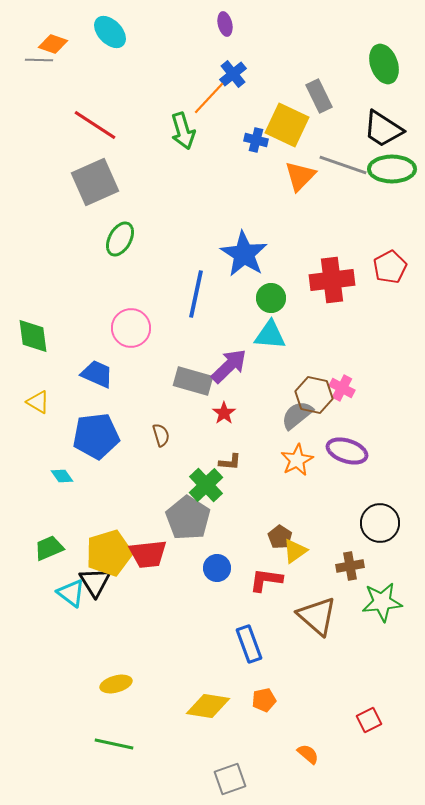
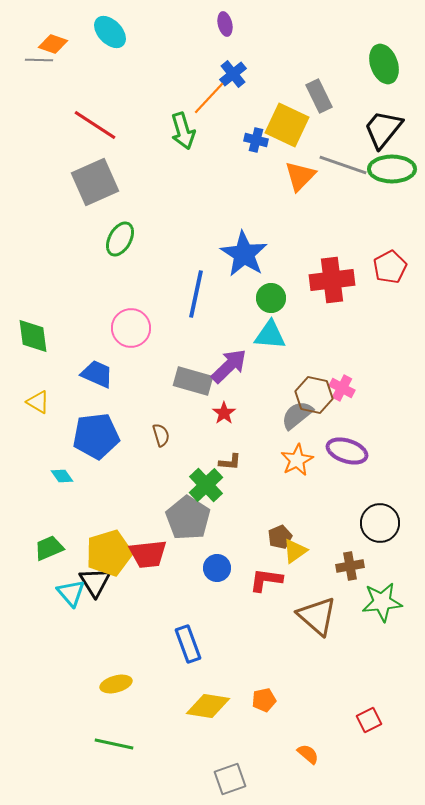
black trapezoid at (383, 129): rotated 96 degrees clockwise
brown pentagon at (280, 537): rotated 15 degrees clockwise
cyan triangle at (71, 593): rotated 12 degrees clockwise
blue rectangle at (249, 644): moved 61 px left
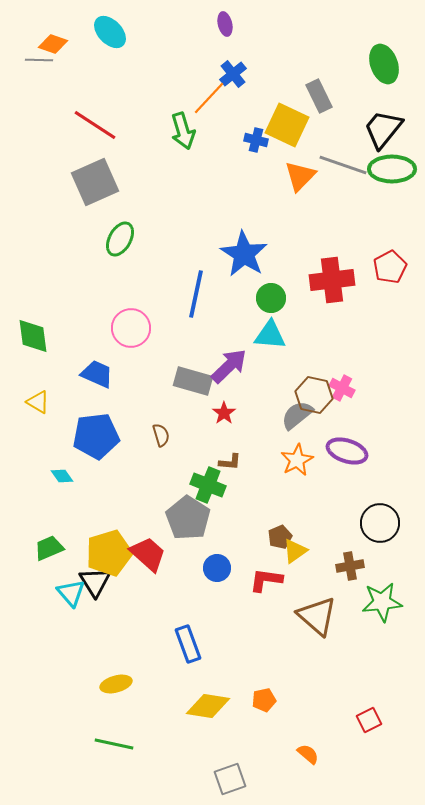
green cross at (206, 485): moved 2 px right; rotated 24 degrees counterclockwise
red trapezoid at (148, 554): rotated 132 degrees counterclockwise
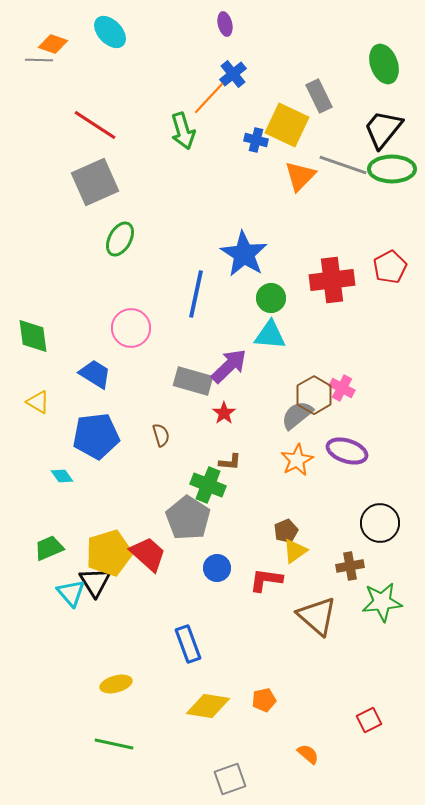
blue trapezoid at (97, 374): moved 2 px left; rotated 8 degrees clockwise
brown hexagon at (314, 395): rotated 18 degrees clockwise
brown pentagon at (280, 537): moved 6 px right, 6 px up
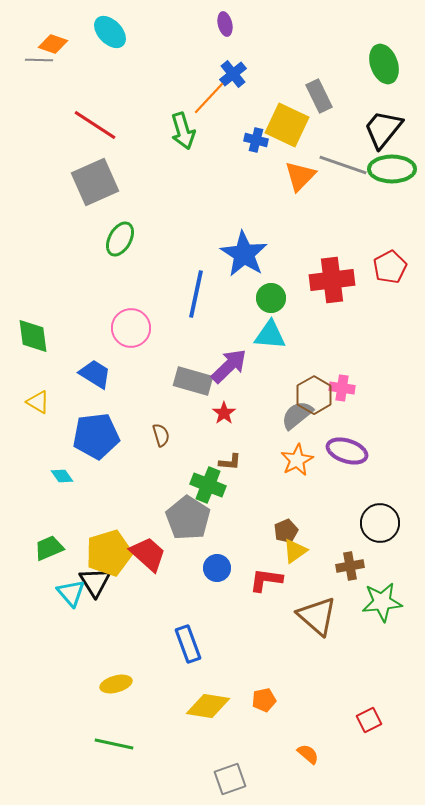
pink cross at (342, 388): rotated 20 degrees counterclockwise
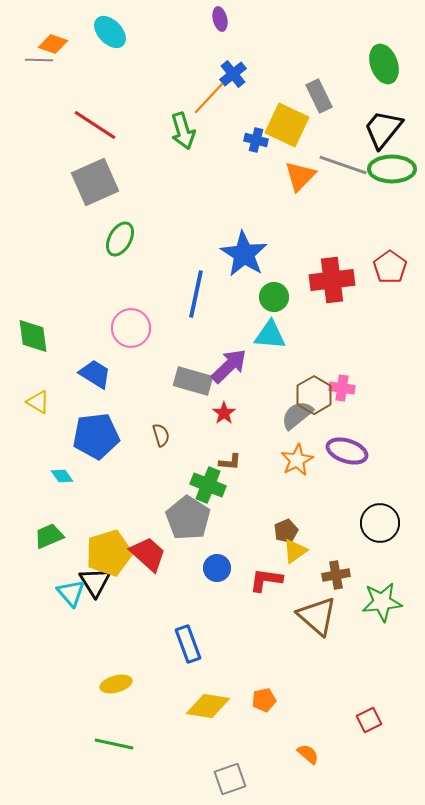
purple ellipse at (225, 24): moved 5 px left, 5 px up
red pentagon at (390, 267): rotated 8 degrees counterclockwise
green circle at (271, 298): moved 3 px right, 1 px up
green trapezoid at (49, 548): moved 12 px up
brown cross at (350, 566): moved 14 px left, 9 px down
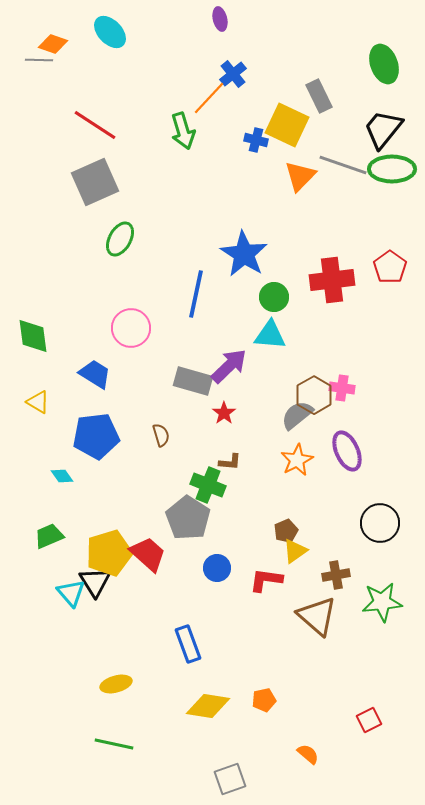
purple ellipse at (347, 451): rotated 48 degrees clockwise
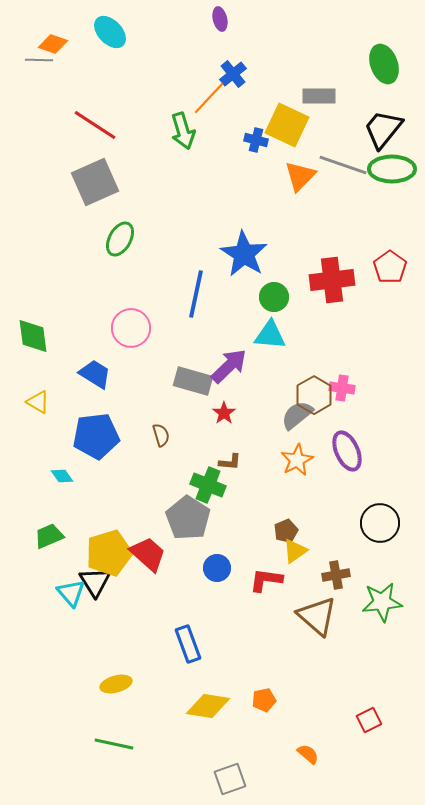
gray rectangle at (319, 96): rotated 64 degrees counterclockwise
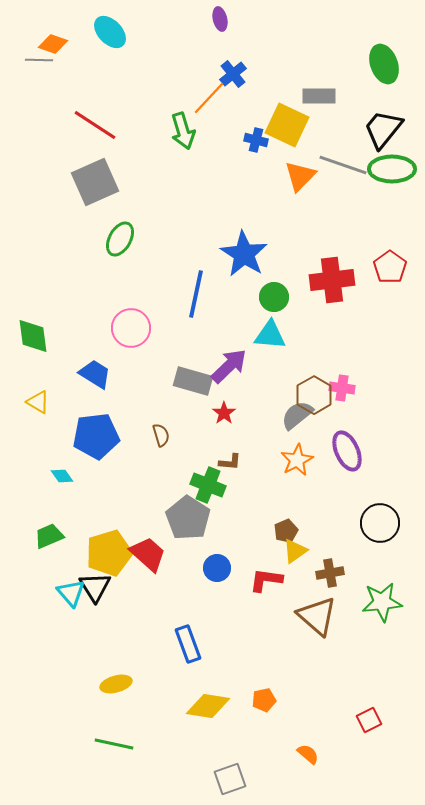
brown cross at (336, 575): moved 6 px left, 2 px up
black triangle at (95, 582): moved 5 px down
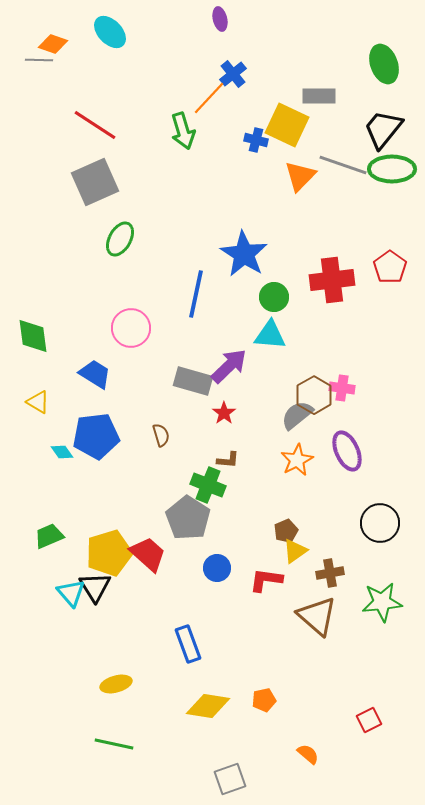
brown L-shape at (230, 462): moved 2 px left, 2 px up
cyan diamond at (62, 476): moved 24 px up
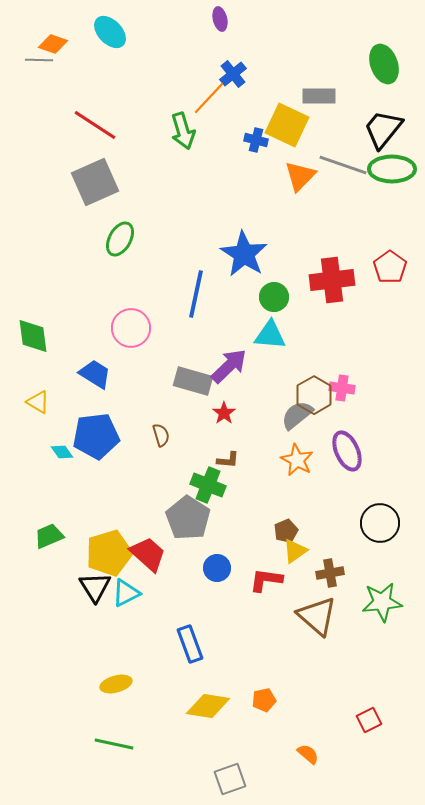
orange star at (297, 460): rotated 16 degrees counterclockwise
cyan triangle at (71, 593): moved 55 px right; rotated 44 degrees clockwise
blue rectangle at (188, 644): moved 2 px right
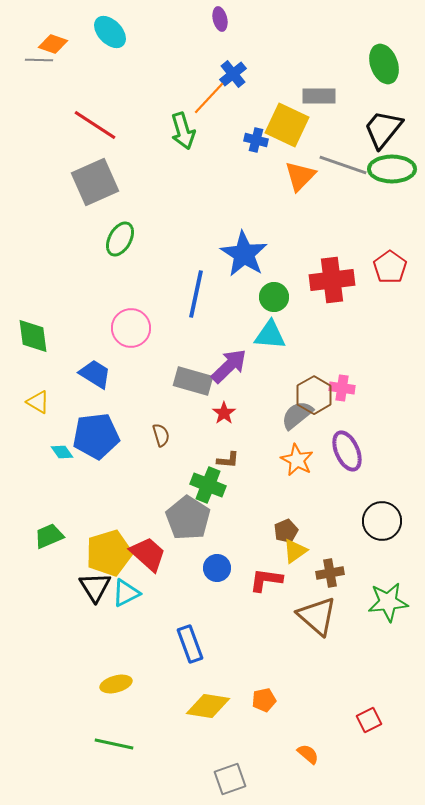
black circle at (380, 523): moved 2 px right, 2 px up
green star at (382, 602): moved 6 px right
